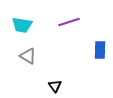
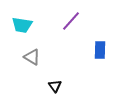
purple line: moved 2 px right, 1 px up; rotated 30 degrees counterclockwise
gray triangle: moved 4 px right, 1 px down
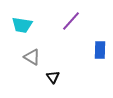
black triangle: moved 2 px left, 9 px up
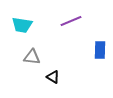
purple line: rotated 25 degrees clockwise
gray triangle: rotated 24 degrees counterclockwise
black triangle: rotated 24 degrees counterclockwise
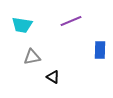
gray triangle: rotated 18 degrees counterclockwise
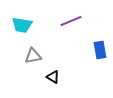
blue rectangle: rotated 12 degrees counterclockwise
gray triangle: moved 1 px right, 1 px up
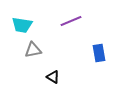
blue rectangle: moved 1 px left, 3 px down
gray triangle: moved 6 px up
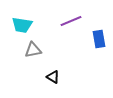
blue rectangle: moved 14 px up
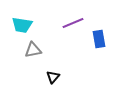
purple line: moved 2 px right, 2 px down
black triangle: rotated 40 degrees clockwise
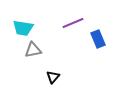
cyan trapezoid: moved 1 px right, 3 px down
blue rectangle: moved 1 px left; rotated 12 degrees counterclockwise
